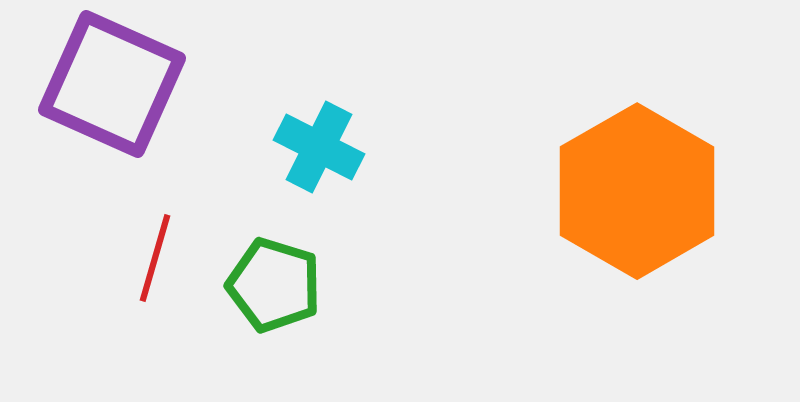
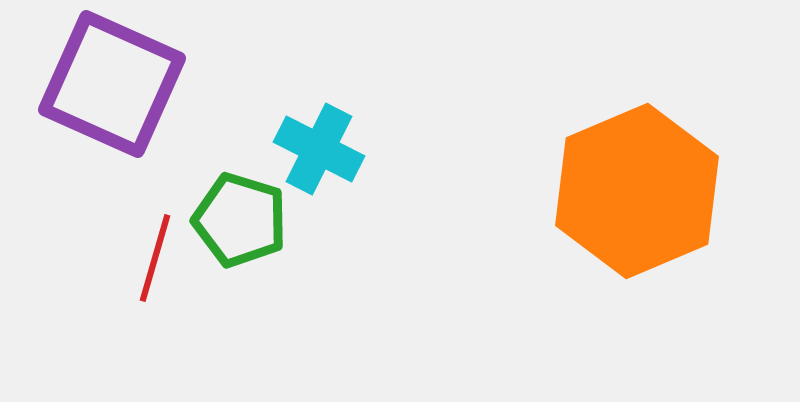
cyan cross: moved 2 px down
orange hexagon: rotated 7 degrees clockwise
green pentagon: moved 34 px left, 65 px up
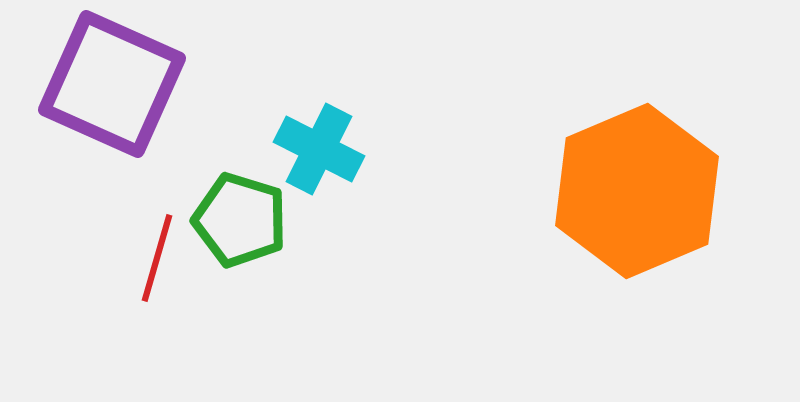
red line: moved 2 px right
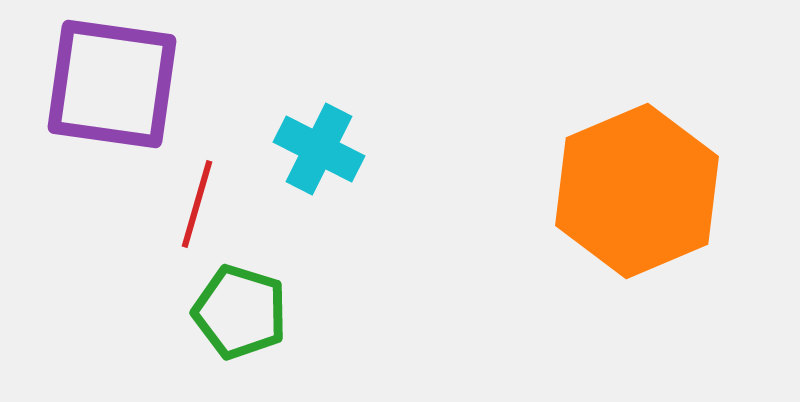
purple square: rotated 16 degrees counterclockwise
green pentagon: moved 92 px down
red line: moved 40 px right, 54 px up
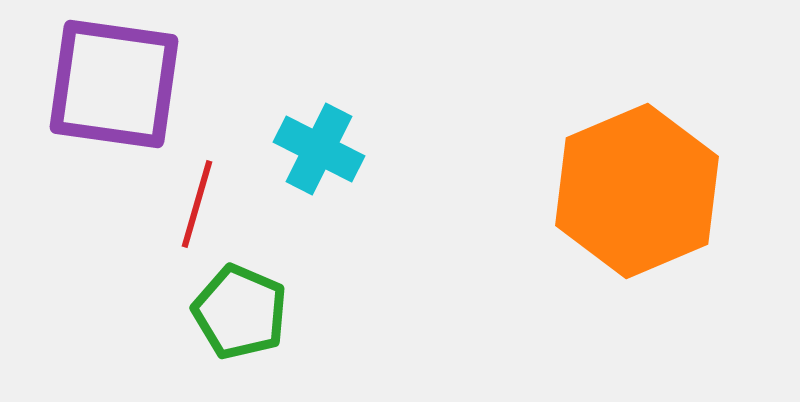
purple square: moved 2 px right
green pentagon: rotated 6 degrees clockwise
